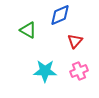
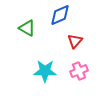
green triangle: moved 1 px left, 2 px up
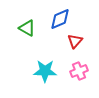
blue diamond: moved 4 px down
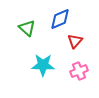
green triangle: rotated 12 degrees clockwise
cyan star: moved 2 px left, 6 px up
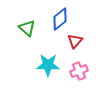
blue diamond: rotated 15 degrees counterclockwise
cyan star: moved 5 px right
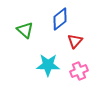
green triangle: moved 2 px left, 2 px down
